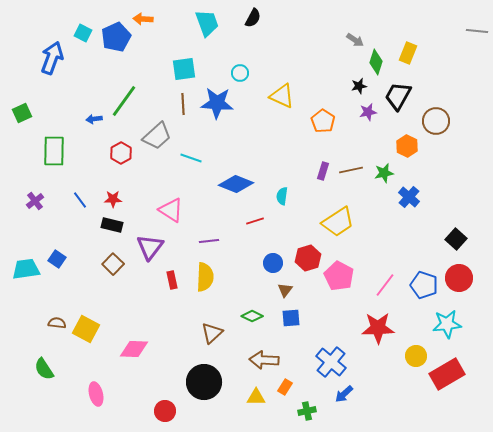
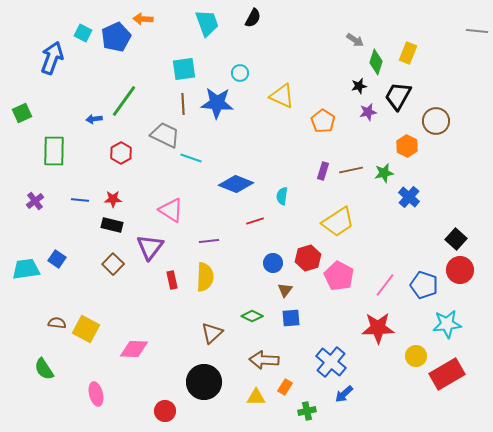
gray trapezoid at (157, 136): moved 8 px right, 1 px up; rotated 112 degrees counterclockwise
blue line at (80, 200): rotated 48 degrees counterclockwise
red circle at (459, 278): moved 1 px right, 8 px up
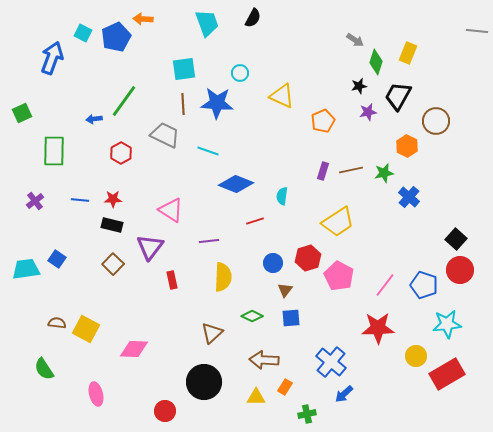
orange pentagon at (323, 121): rotated 15 degrees clockwise
cyan line at (191, 158): moved 17 px right, 7 px up
yellow semicircle at (205, 277): moved 18 px right
green cross at (307, 411): moved 3 px down
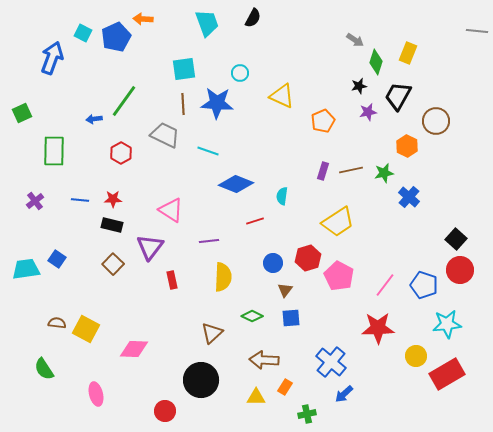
black circle at (204, 382): moved 3 px left, 2 px up
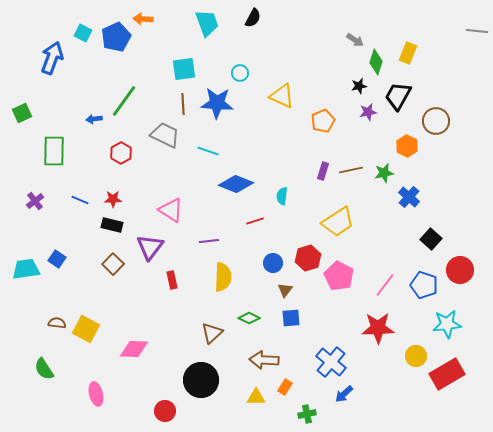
blue line at (80, 200): rotated 18 degrees clockwise
black square at (456, 239): moved 25 px left
green diamond at (252, 316): moved 3 px left, 2 px down
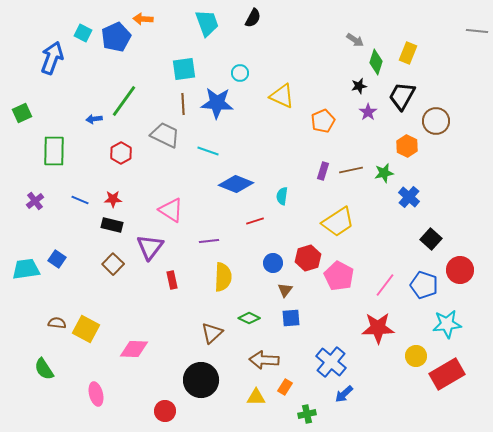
black trapezoid at (398, 96): moved 4 px right
purple star at (368, 112): rotated 24 degrees counterclockwise
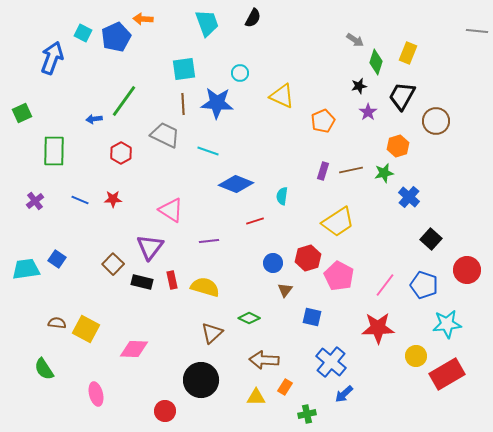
orange hexagon at (407, 146): moved 9 px left; rotated 15 degrees clockwise
black rectangle at (112, 225): moved 30 px right, 57 px down
red circle at (460, 270): moved 7 px right
yellow semicircle at (223, 277): moved 18 px left, 10 px down; rotated 76 degrees counterclockwise
blue square at (291, 318): moved 21 px right, 1 px up; rotated 18 degrees clockwise
